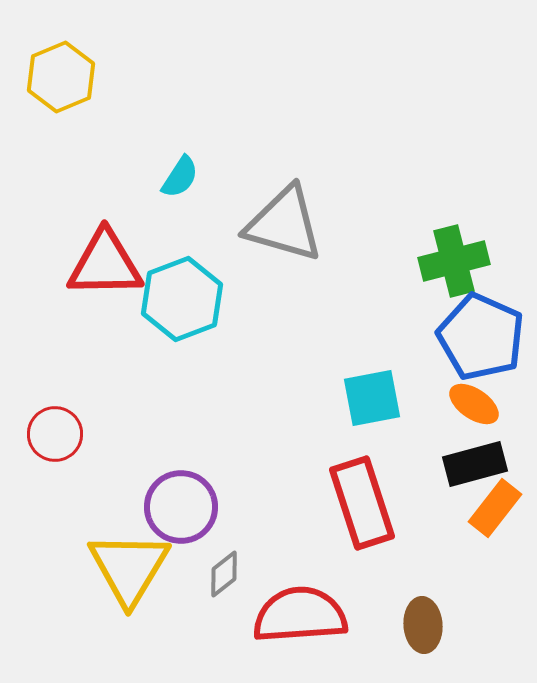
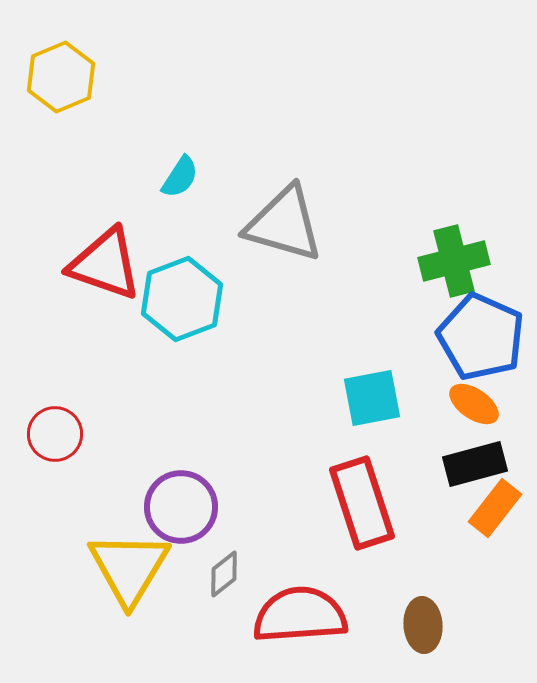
red triangle: rotated 20 degrees clockwise
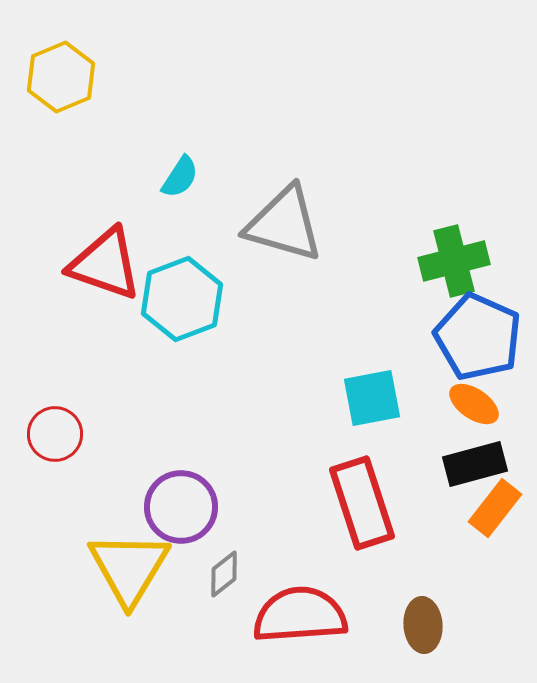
blue pentagon: moved 3 px left
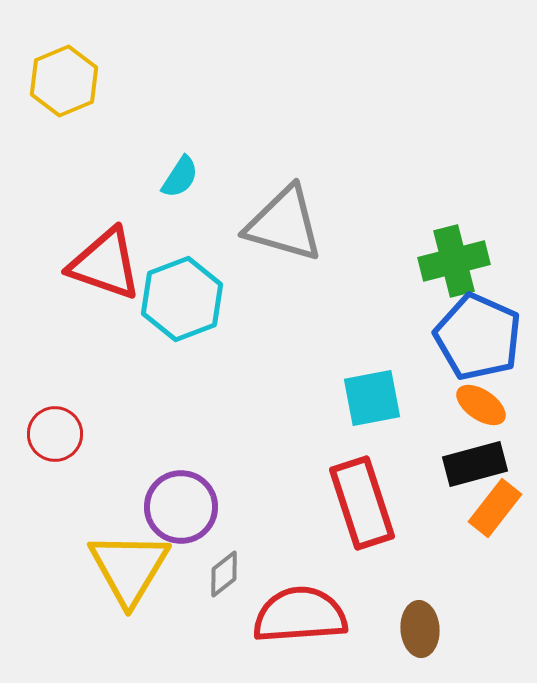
yellow hexagon: moved 3 px right, 4 px down
orange ellipse: moved 7 px right, 1 px down
brown ellipse: moved 3 px left, 4 px down
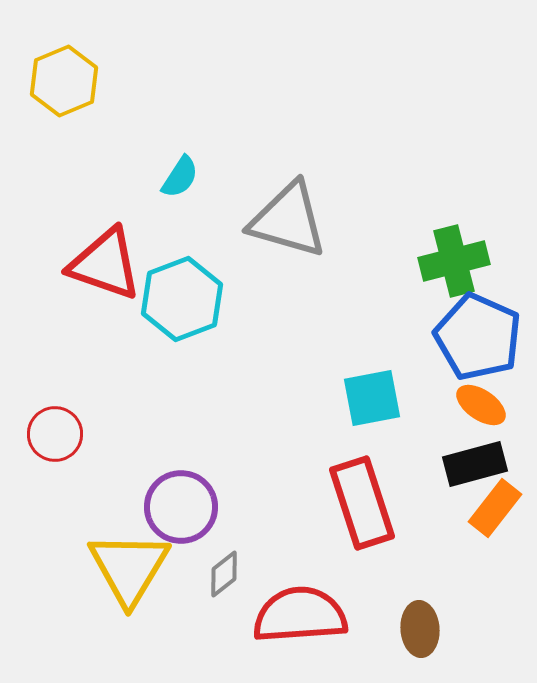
gray triangle: moved 4 px right, 4 px up
